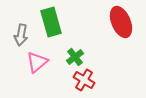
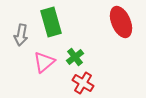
pink triangle: moved 7 px right
red cross: moved 1 px left, 3 px down
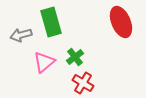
gray arrow: rotated 65 degrees clockwise
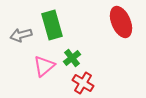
green rectangle: moved 1 px right, 3 px down
green cross: moved 3 px left, 1 px down
pink triangle: moved 4 px down
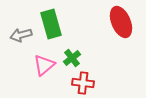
green rectangle: moved 1 px left, 1 px up
pink triangle: moved 1 px up
red cross: rotated 25 degrees counterclockwise
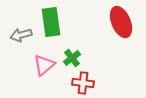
green rectangle: moved 2 px up; rotated 8 degrees clockwise
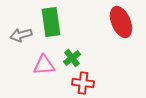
pink triangle: rotated 35 degrees clockwise
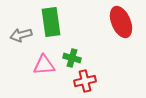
green cross: rotated 36 degrees counterclockwise
red cross: moved 2 px right, 2 px up; rotated 20 degrees counterclockwise
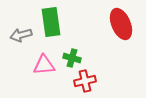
red ellipse: moved 2 px down
